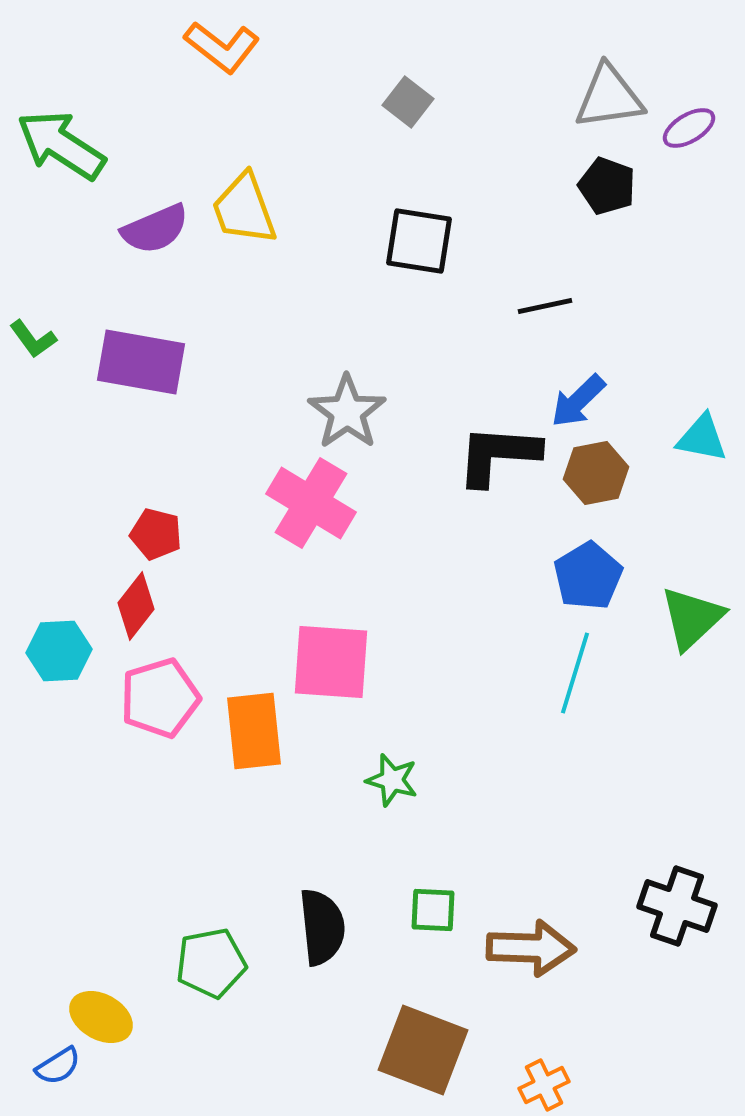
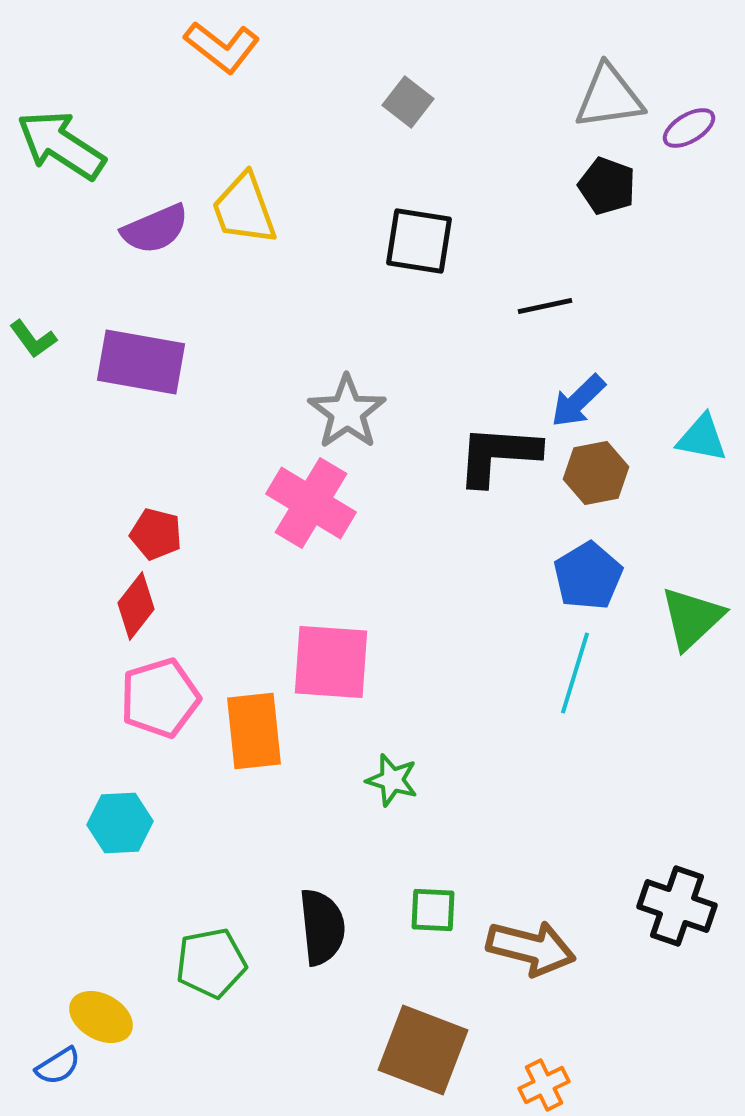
cyan hexagon: moved 61 px right, 172 px down
brown arrow: rotated 12 degrees clockwise
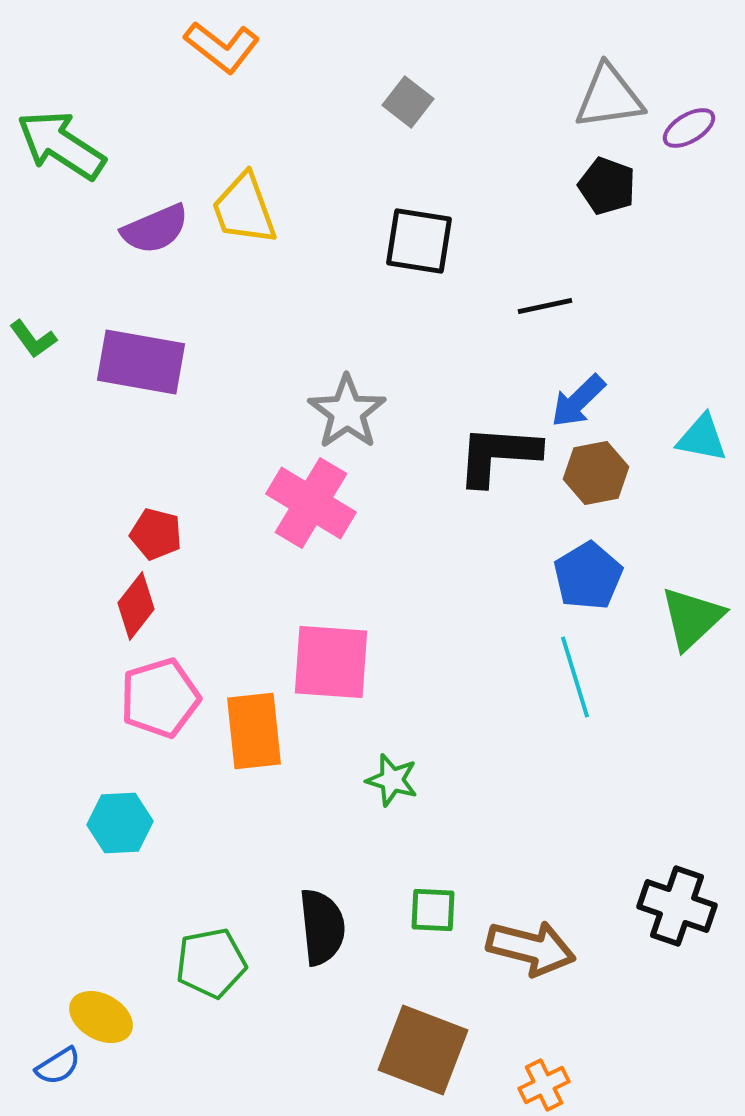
cyan line: moved 4 px down; rotated 34 degrees counterclockwise
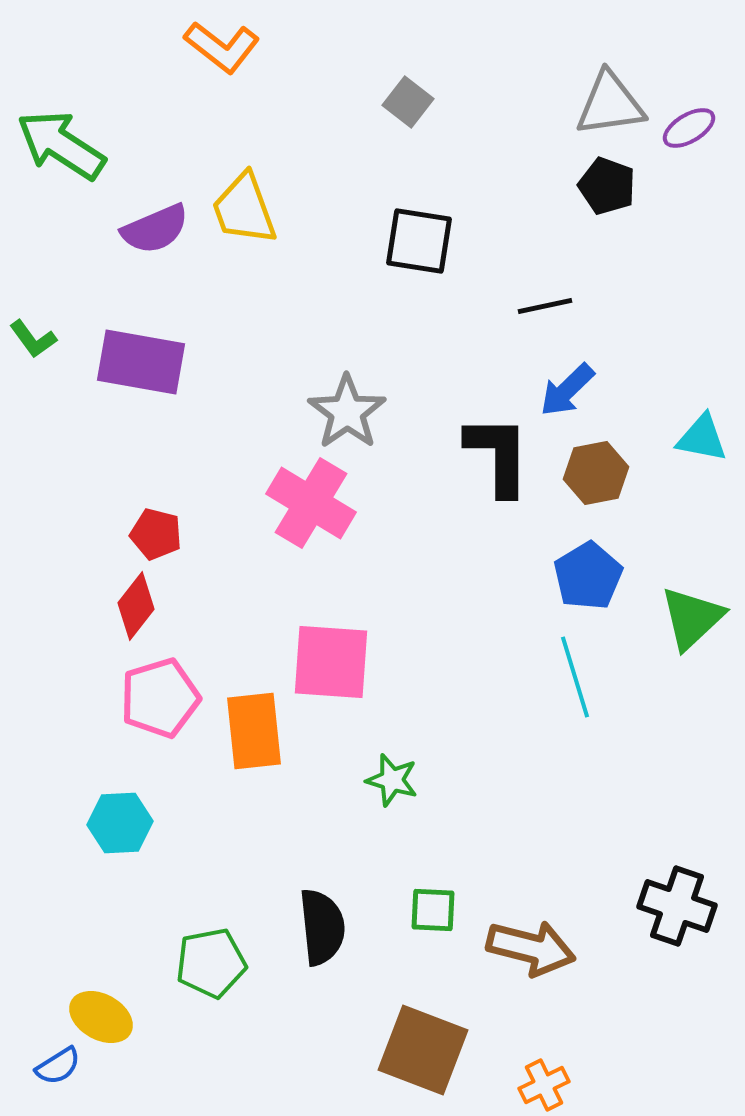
gray triangle: moved 1 px right, 7 px down
blue arrow: moved 11 px left, 11 px up
black L-shape: rotated 86 degrees clockwise
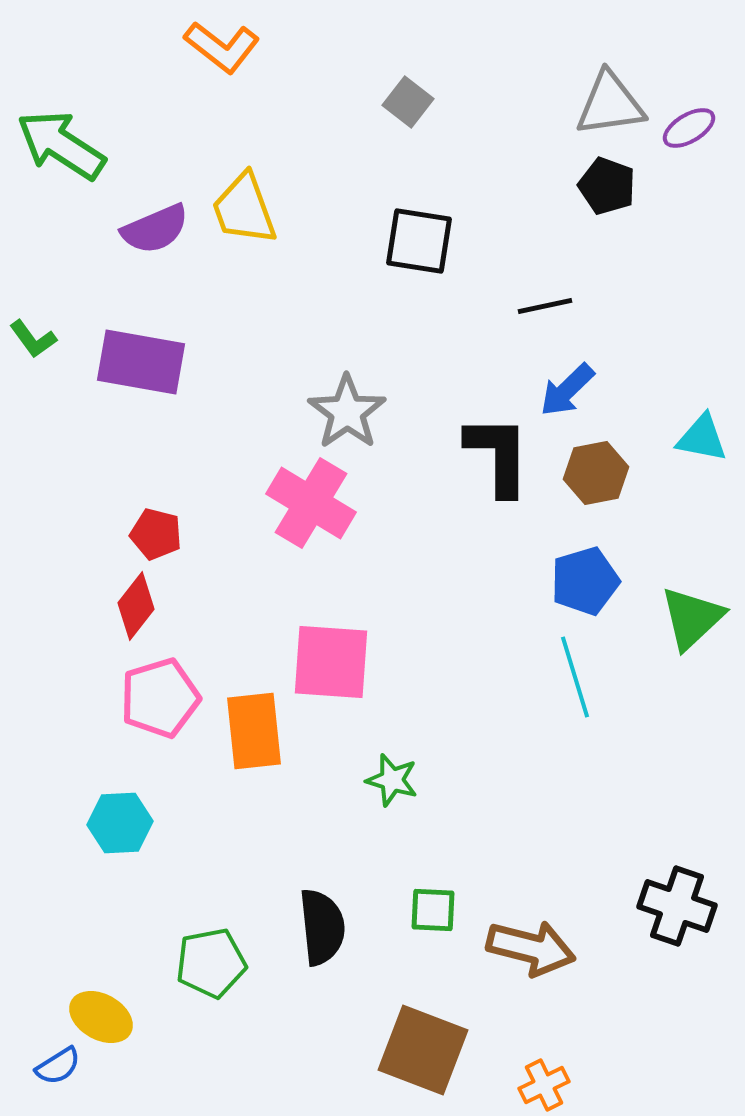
blue pentagon: moved 3 px left, 5 px down; rotated 14 degrees clockwise
